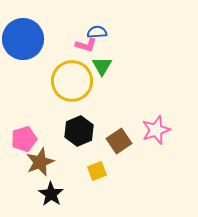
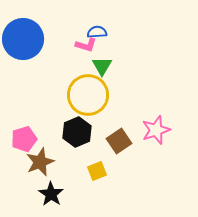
yellow circle: moved 16 px right, 14 px down
black hexagon: moved 2 px left, 1 px down
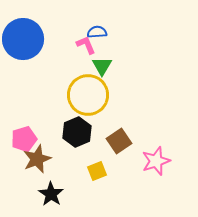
pink L-shape: rotated 130 degrees counterclockwise
pink star: moved 31 px down
brown star: moved 3 px left, 3 px up
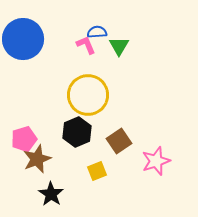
green triangle: moved 17 px right, 20 px up
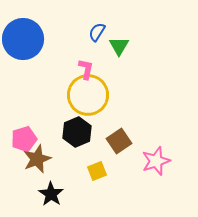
blue semicircle: rotated 54 degrees counterclockwise
pink L-shape: moved 24 px down; rotated 35 degrees clockwise
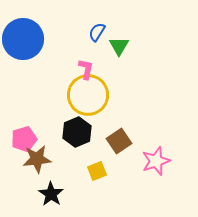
brown star: rotated 16 degrees clockwise
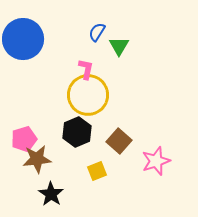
brown square: rotated 15 degrees counterclockwise
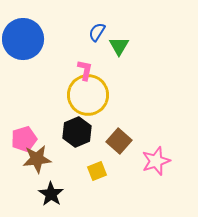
pink L-shape: moved 1 px left, 1 px down
